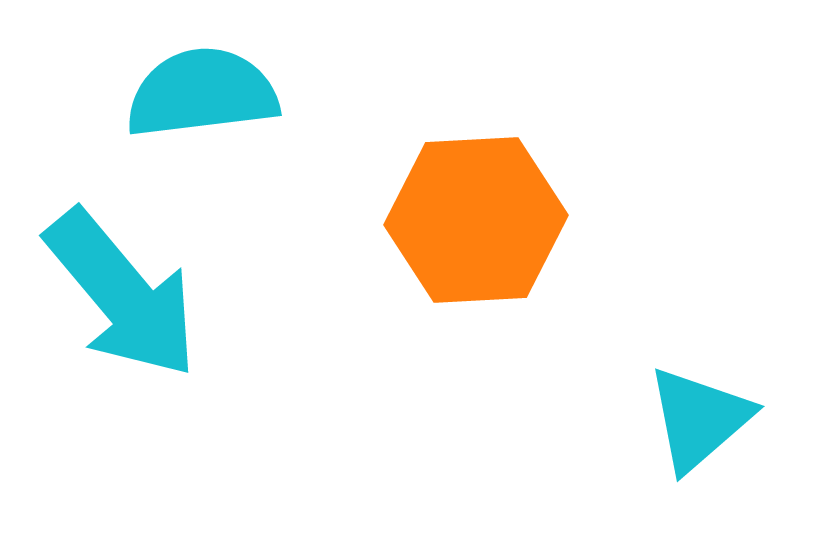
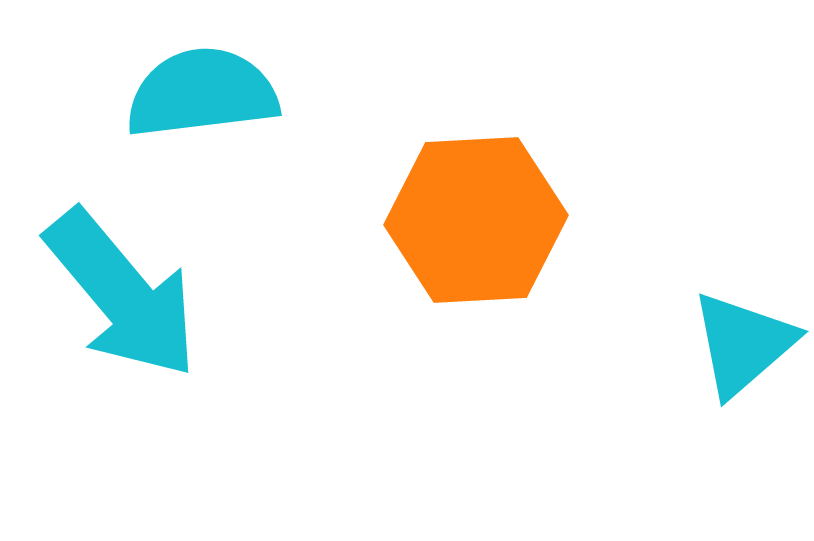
cyan triangle: moved 44 px right, 75 px up
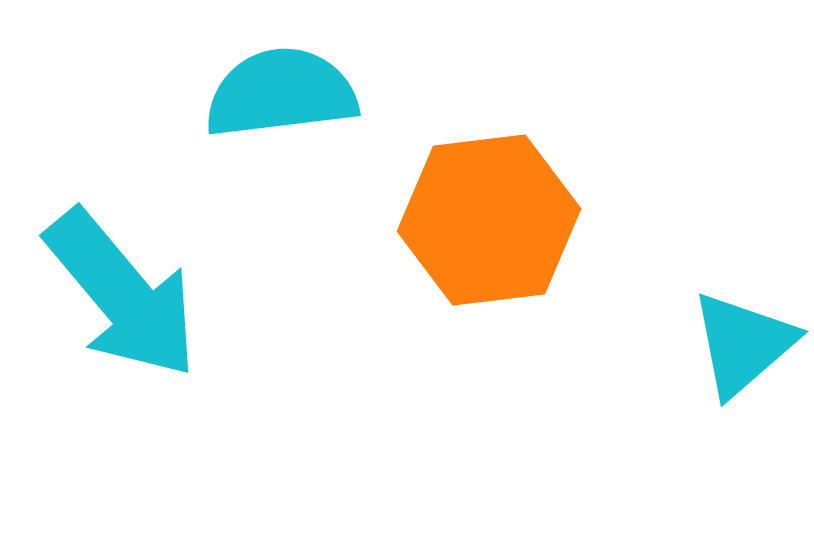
cyan semicircle: moved 79 px right
orange hexagon: moved 13 px right; rotated 4 degrees counterclockwise
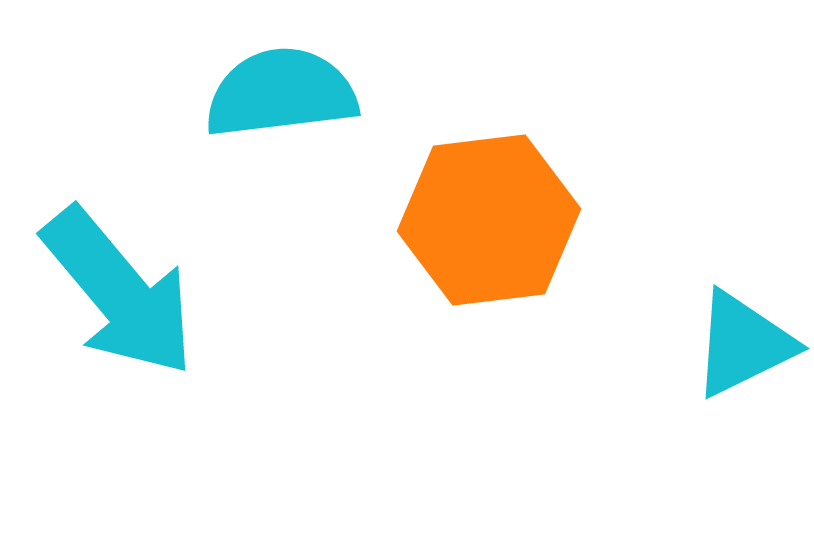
cyan arrow: moved 3 px left, 2 px up
cyan triangle: rotated 15 degrees clockwise
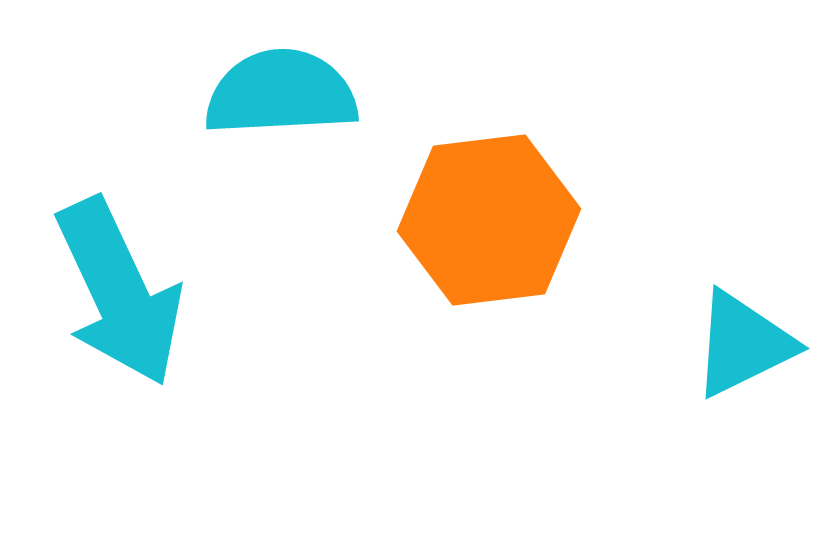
cyan semicircle: rotated 4 degrees clockwise
cyan arrow: rotated 15 degrees clockwise
